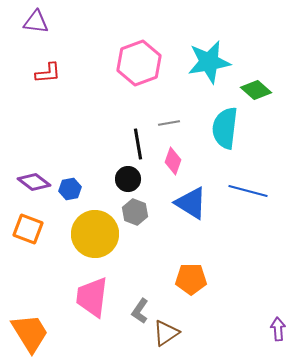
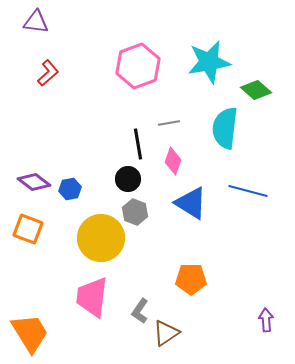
pink hexagon: moved 1 px left, 3 px down
red L-shape: rotated 36 degrees counterclockwise
yellow circle: moved 6 px right, 4 px down
purple arrow: moved 12 px left, 9 px up
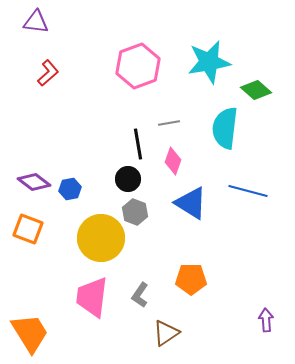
gray L-shape: moved 16 px up
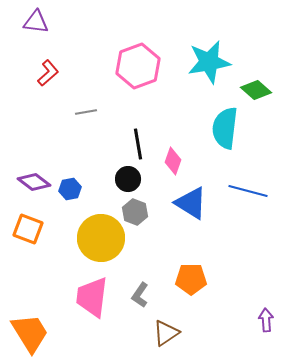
gray line: moved 83 px left, 11 px up
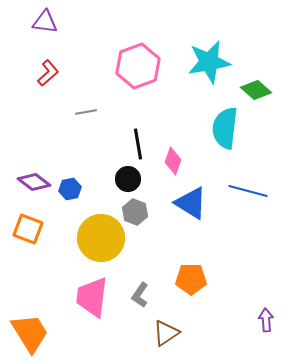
purple triangle: moved 9 px right
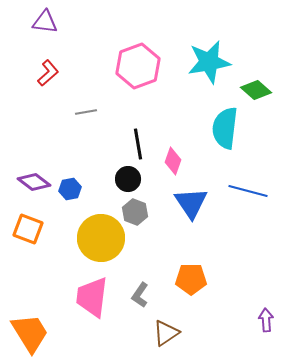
blue triangle: rotated 24 degrees clockwise
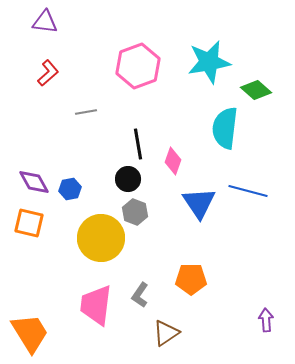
purple diamond: rotated 24 degrees clockwise
blue triangle: moved 8 px right
orange square: moved 1 px right, 6 px up; rotated 8 degrees counterclockwise
pink trapezoid: moved 4 px right, 8 px down
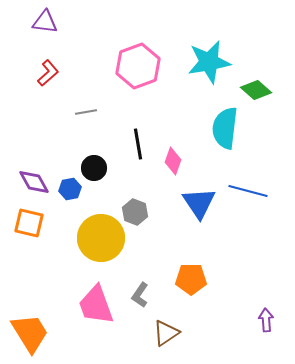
black circle: moved 34 px left, 11 px up
pink trapezoid: rotated 27 degrees counterclockwise
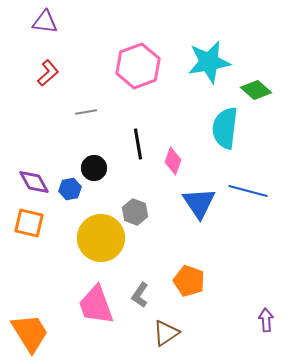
orange pentagon: moved 2 px left, 2 px down; rotated 20 degrees clockwise
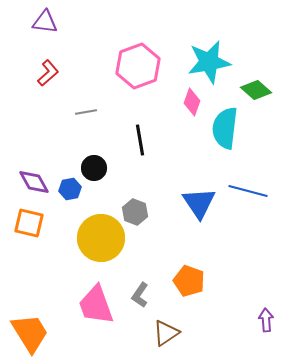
black line: moved 2 px right, 4 px up
pink diamond: moved 19 px right, 59 px up
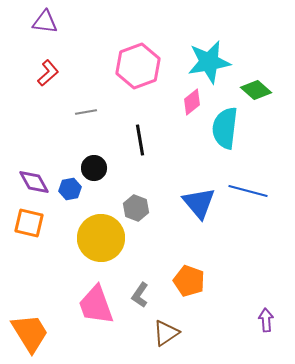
pink diamond: rotated 32 degrees clockwise
blue triangle: rotated 6 degrees counterclockwise
gray hexagon: moved 1 px right, 4 px up
